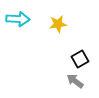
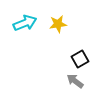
cyan arrow: moved 7 px right, 4 px down; rotated 25 degrees counterclockwise
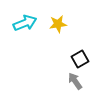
gray arrow: rotated 18 degrees clockwise
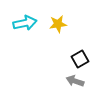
cyan arrow: rotated 10 degrees clockwise
gray arrow: rotated 36 degrees counterclockwise
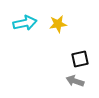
black square: rotated 18 degrees clockwise
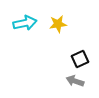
black square: rotated 12 degrees counterclockwise
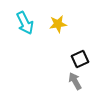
cyan arrow: rotated 75 degrees clockwise
gray arrow: rotated 42 degrees clockwise
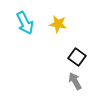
yellow star: rotated 18 degrees clockwise
black square: moved 3 px left, 2 px up; rotated 30 degrees counterclockwise
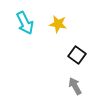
black square: moved 2 px up
gray arrow: moved 5 px down
